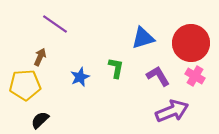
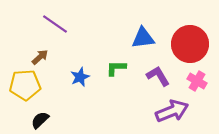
blue triangle: rotated 10 degrees clockwise
red circle: moved 1 px left, 1 px down
brown arrow: rotated 24 degrees clockwise
green L-shape: rotated 100 degrees counterclockwise
pink cross: moved 2 px right, 5 px down
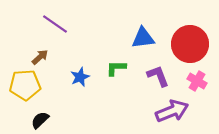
purple L-shape: rotated 10 degrees clockwise
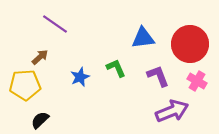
green L-shape: rotated 65 degrees clockwise
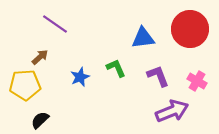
red circle: moved 15 px up
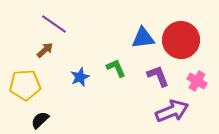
purple line: moved 1 px left
red circle: moved 9 px left, 11 px down
brown arrow: moved 5 px right, 7 px up
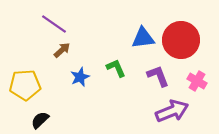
brown arrow: moved 17 px right
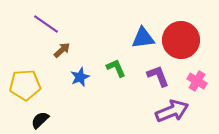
purple line: moved 8 px left
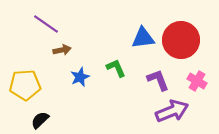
brown arrow: rotated 30 degrees clockwise
purple L-shape: moved 4 px down
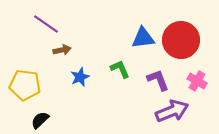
green L-shape: moved 4 px right, 1 px down
yellow pentagon: rotated 12 degrees clockwise
